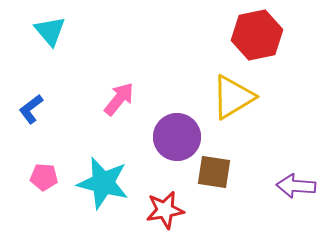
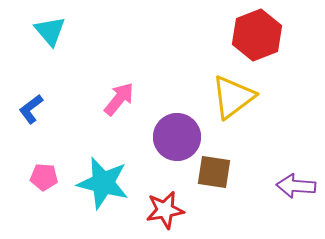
red hexagon: rotated 9 degrees counterclockwise
yellow triangle: rotated 6 degrees counterclockwise
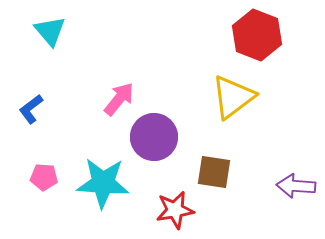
red hexagon: rotated 18 degrees counterclockwise
purple circle: moved 23 px left
cyan star: rotated 10 degrees counterclockwise
red star: moved 10 px right
